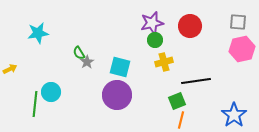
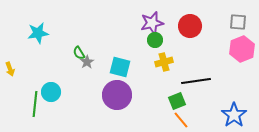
pink hexagon: rotated 10 degrees counterclockwise
yellow arrow: rotated 96 degrees clockwise
orange line: rotated 54 degrees counterclockwise
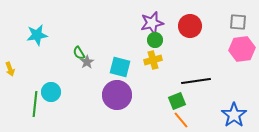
cyan star: moved 1 px left, 2 px down
pink hexagon: rotated 15 degrees clockwise
yellow cross: moved 11 px left, 2 px up
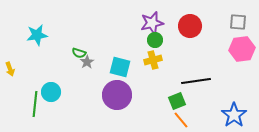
green semicircle: rotated 40 degrees counterclockwise
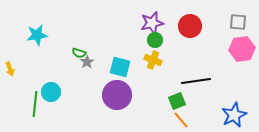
yellow cross: rotated 36 degrees clockwise
blue star: rotated 10 degrees clockwise
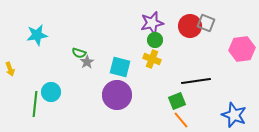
gray square: moved 32 px left, 1 px down; rotated 18 degrees clockwise
yellow cross: moved 1 px left, 1 px up
blue star: rotated 25 degrees counterclockwise
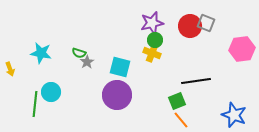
cyan star: moved 4 px right, 18 px down; rotated 20 degrees clockwise
yellow cross: moved 6 px up
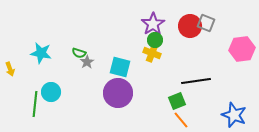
purple star: moved 1 px right, 1 px down; rotated 20 degrees counterclockwise
purple circle: moved 1 px right, 2 px up
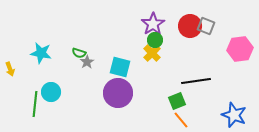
gray square: moved 3 px down
pink hexagon: moved 2 px left
yellow cross: rotated 24 degrees clockwise
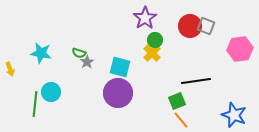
purple star: moved 8 px left, 6 px up
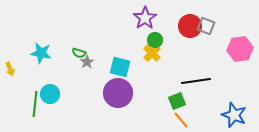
cyan circle: moved 1 px left, 2 px down
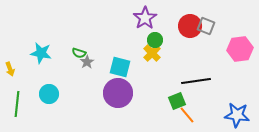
cyan circle: moved 1 px left
green line: moved 18 px left
blue star: moved 3 px right; rotated 15 degrees counterclockwise
orange line: moved 6 px right, 5 px up
